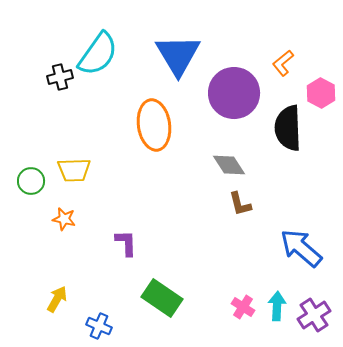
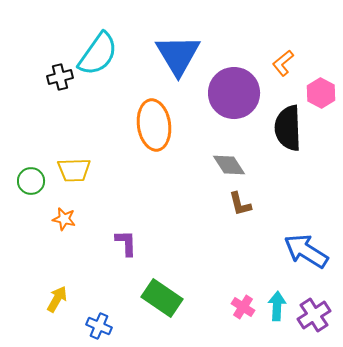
blue arrow: moved 5 px right, 3 px down; rotated 9 degrees counterclockwise
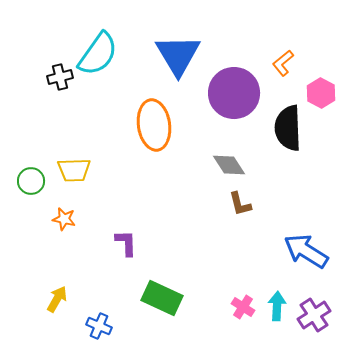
green rectangle: rotated 9 degrees counterclockwise
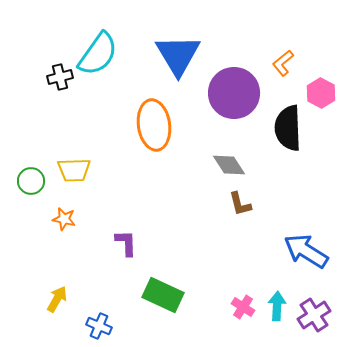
green rectangle: moved 1 px right, 3 px up
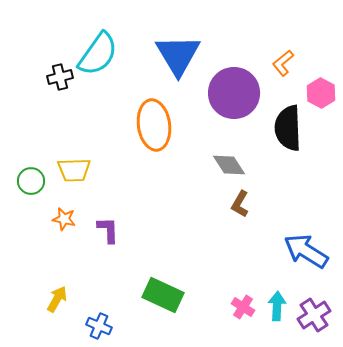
brown L-shape: rotated 44 degrees clockwise
purple L-shape: moved 18 px left, 13 px up
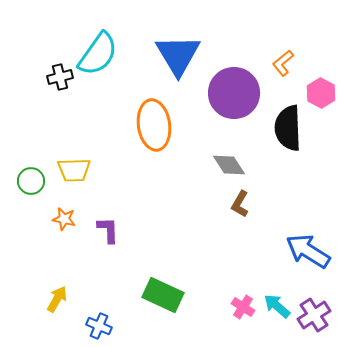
blue arrow: moved 2 px right
cyan arrow: rotated 52 degrees counterclockwise
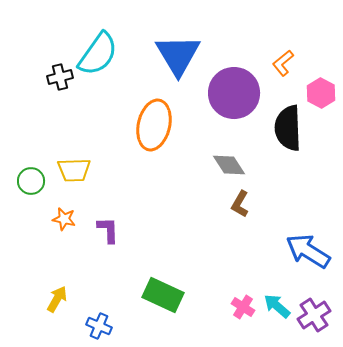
orange ellipse: rotated 21 degrees clockwise
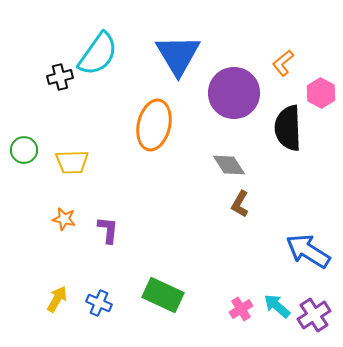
yellow trapezoid: moved 2 px left, 8 px up
green circle: moved 7 px left, 31 px up
purple L-shape: rotated 8 degrees clockwise
pink cross: moved 2 px left, 2 px down; rotated 25 degrees clockwise
blue cross: moved 23 px up
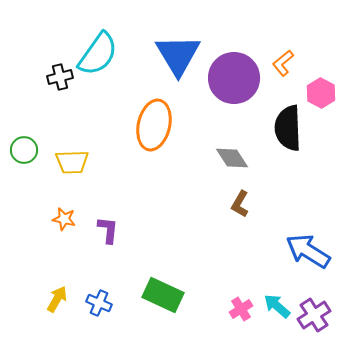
purple circle: moved 15 px up
gray diamond: moved 3 px right, 7 px up
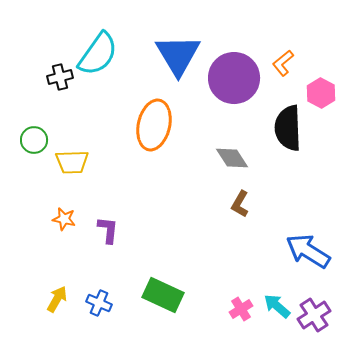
green circle: moved 10 px right, 10 px up
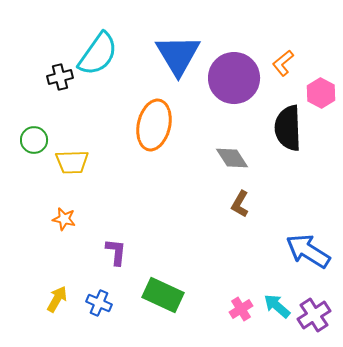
purple L-shape: moved 8 px right, 22 px down
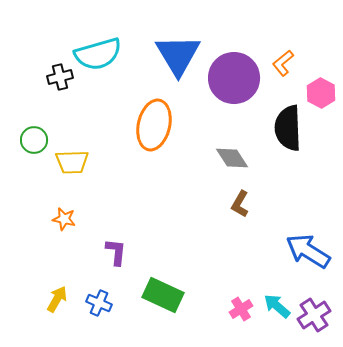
cyan semicircle: rotated 39 degrees clockwise
